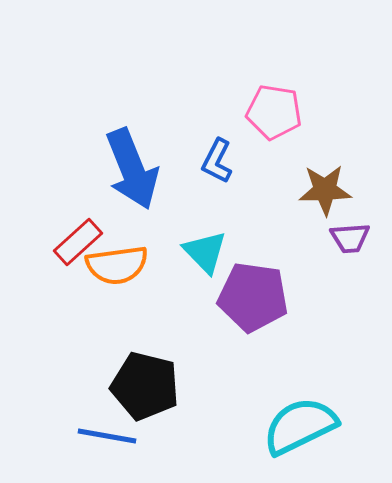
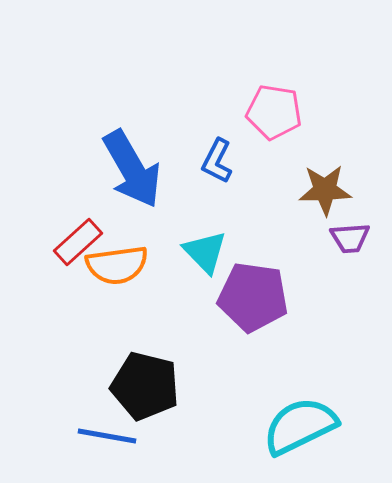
blue arrow: rotated 8 degrees counterclockwise
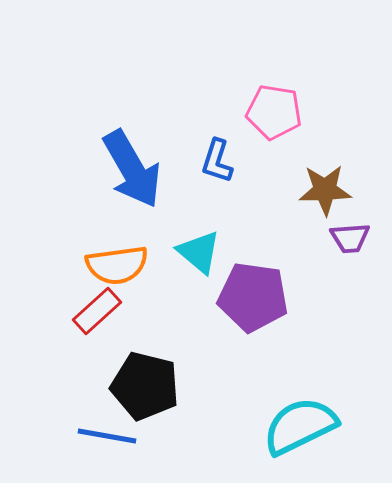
blue L-shape: rotated 9 degrees counterclockwise
red rectangle: moved 19 px right, 69 px down
cyan triangle: moved 6 px left; rotated 6 degrees counterclockwise
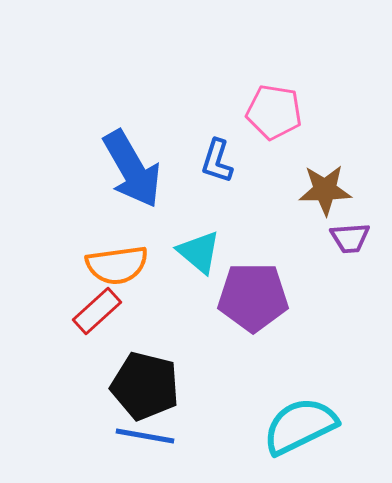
purple pentagon: rotated 8 degrees counterclockwise
blue line: moved 38 px right
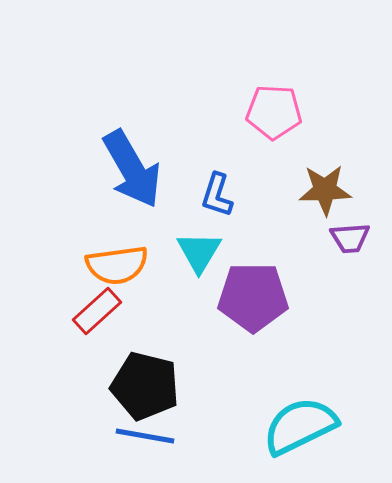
pink pentagon: rotated 6 degrees counterclockwise
blue L-shape: moved 34 px down
cyan triangle: rotated 21 degrees clockwise
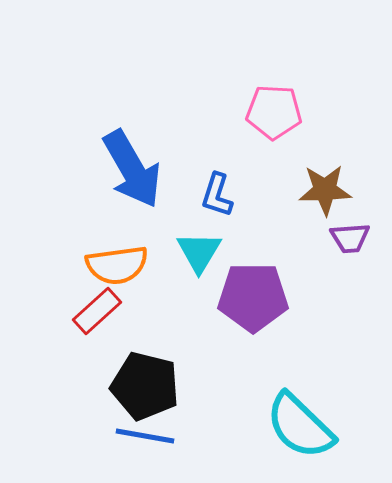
cyan semicircle: rotated 110 degrees counterclockwise
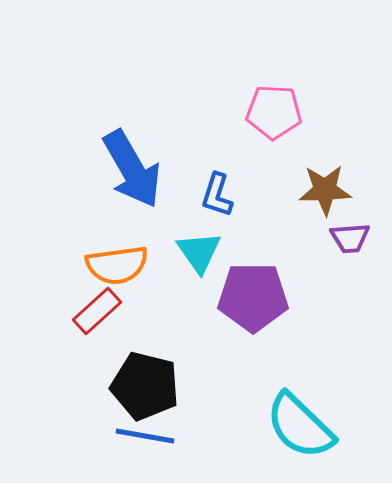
cyan triangle: rotated 6 degrees counterclockwise
